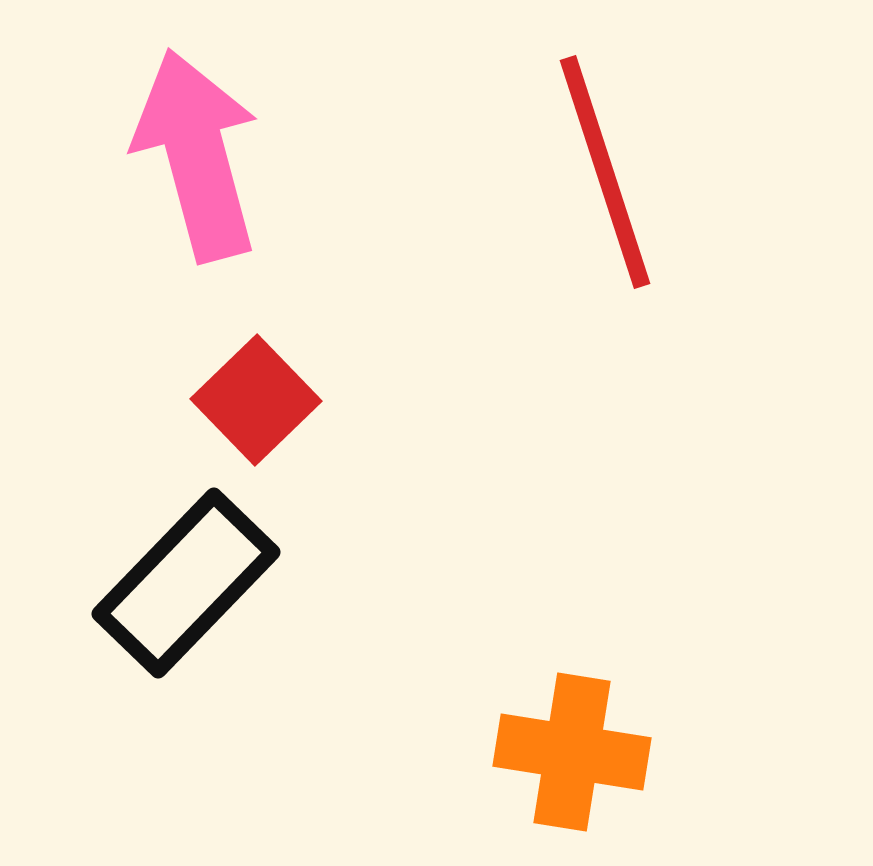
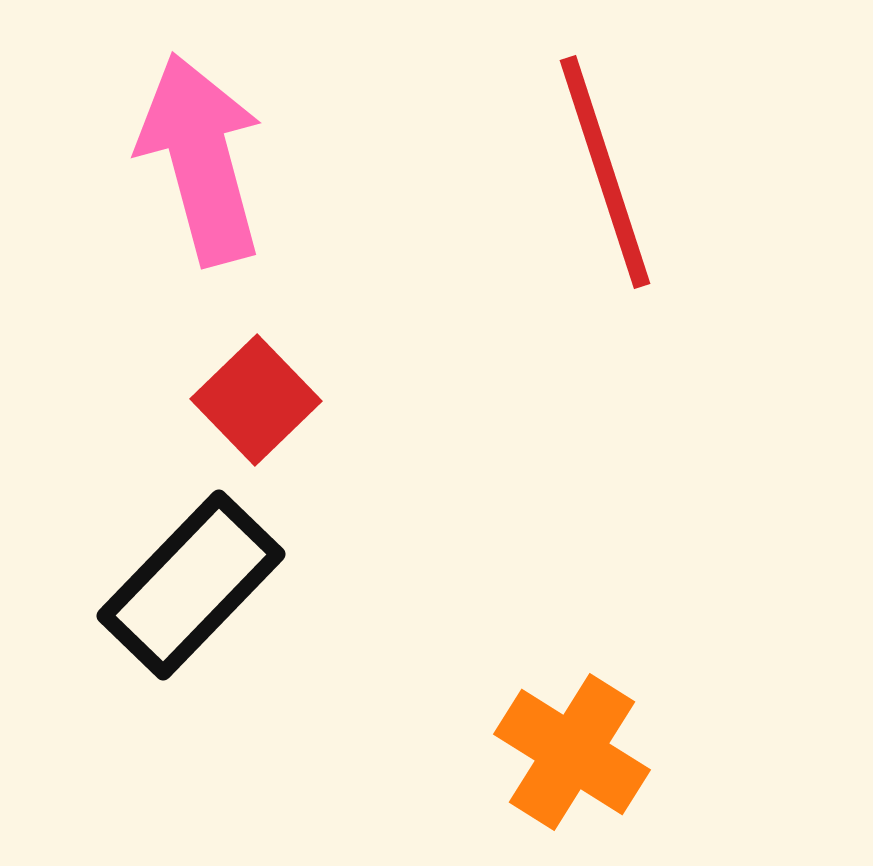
pink arrow: moved 4 px right, 4 px down
black rectangle: moved 5 px right, 2 px down
orange cross: rotated 23 degrees clockwise
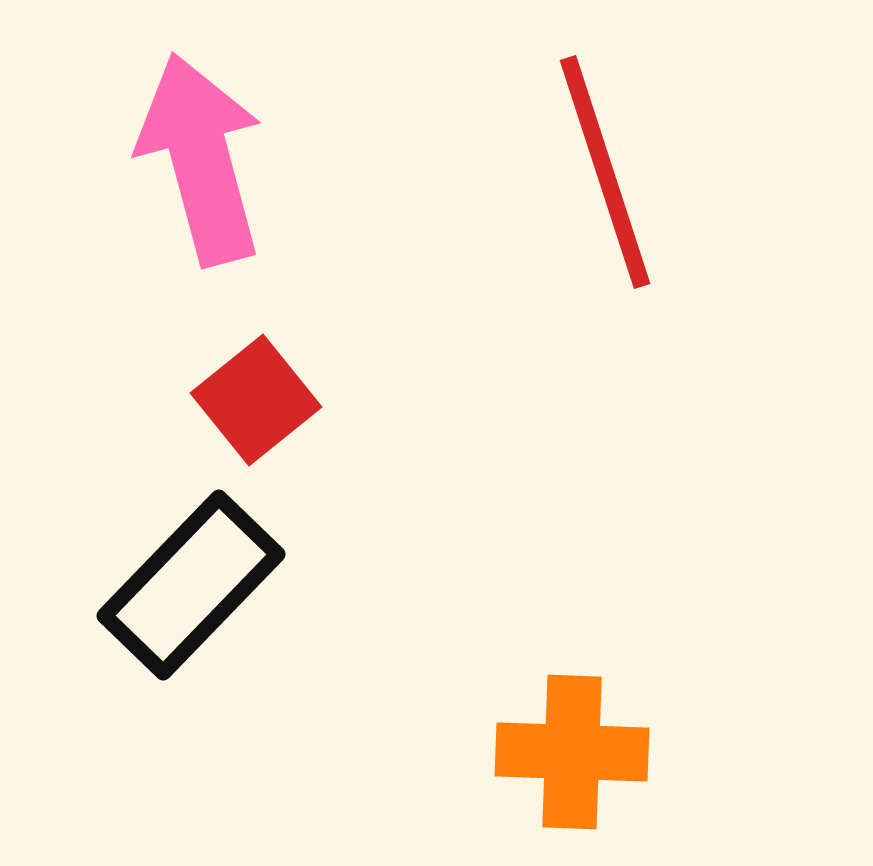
red square: rotated 5 degrees clockwise
orange cross: rotated 30 degrees counterclockwise
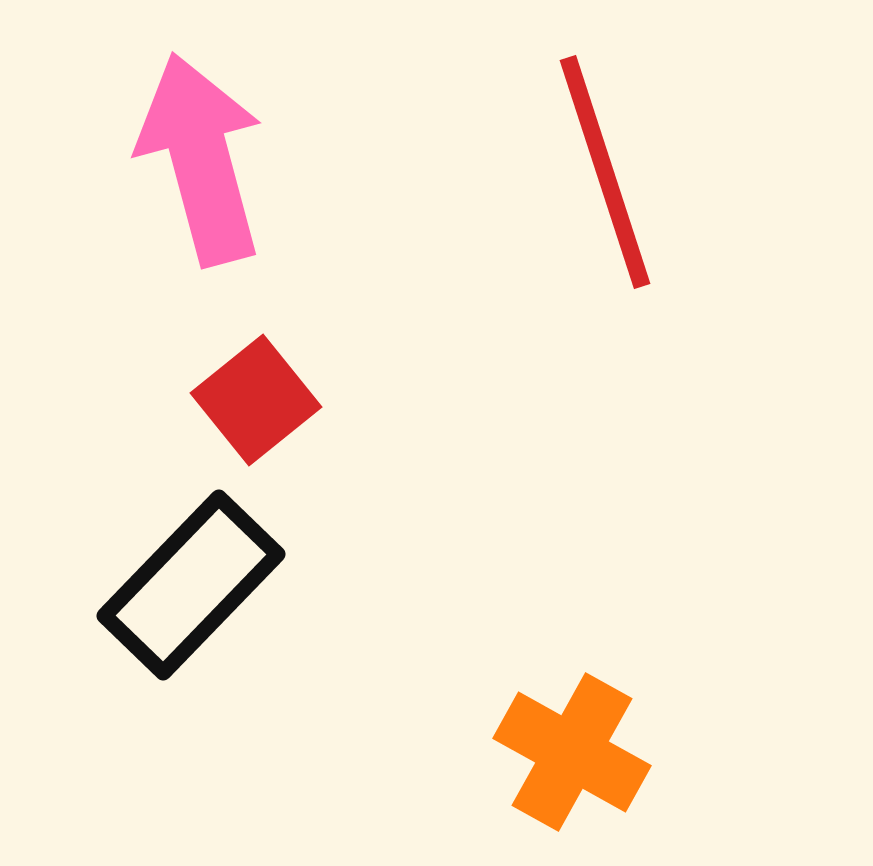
orange cross: rotated 27 degrees clockwise
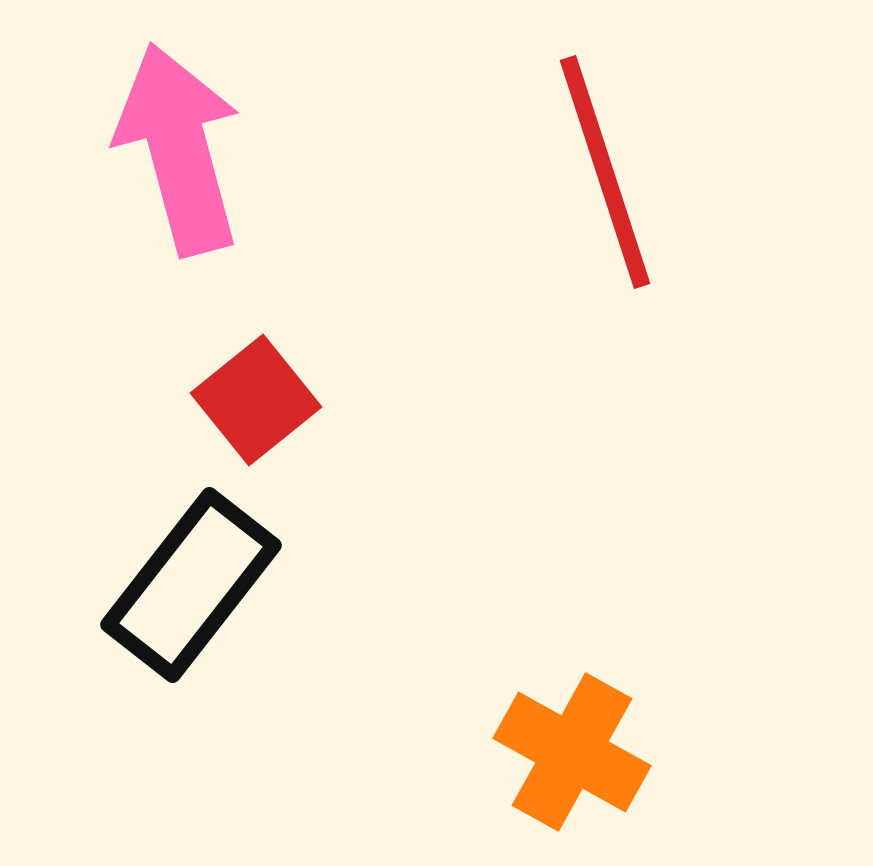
pink arrow: moved 22 px left, 10 px up
black rectangle: rotated 6 degrees counterclockwise
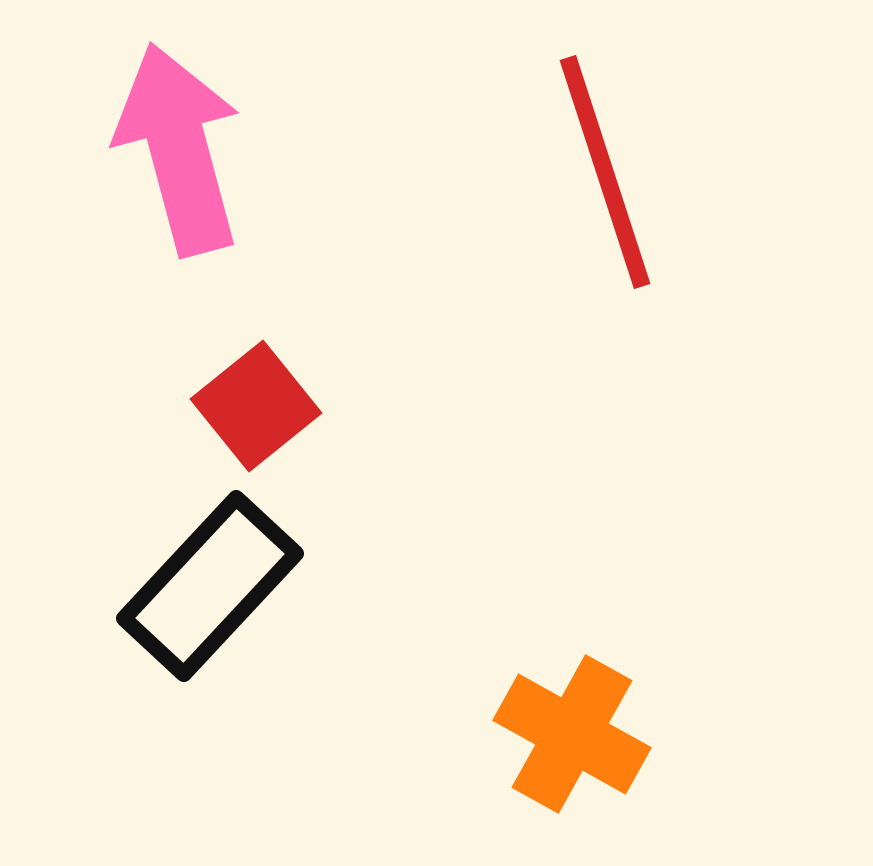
red square: moved 6 px down
black rectangle: moved 19 px right, 1 px down; rotated 5 degrees clockwise
orange cross: moved 18 px up
